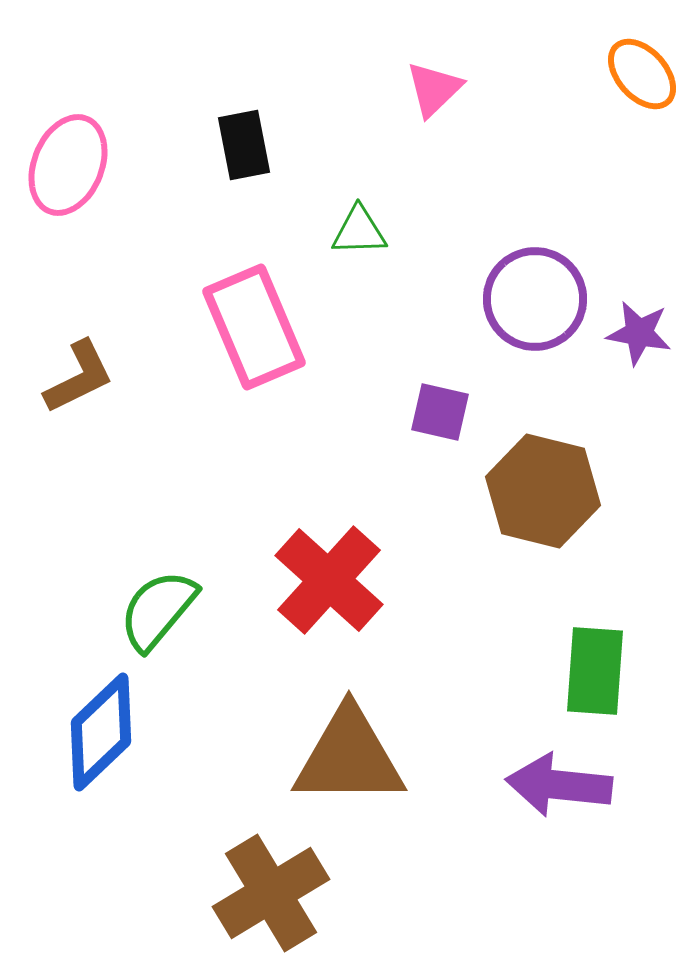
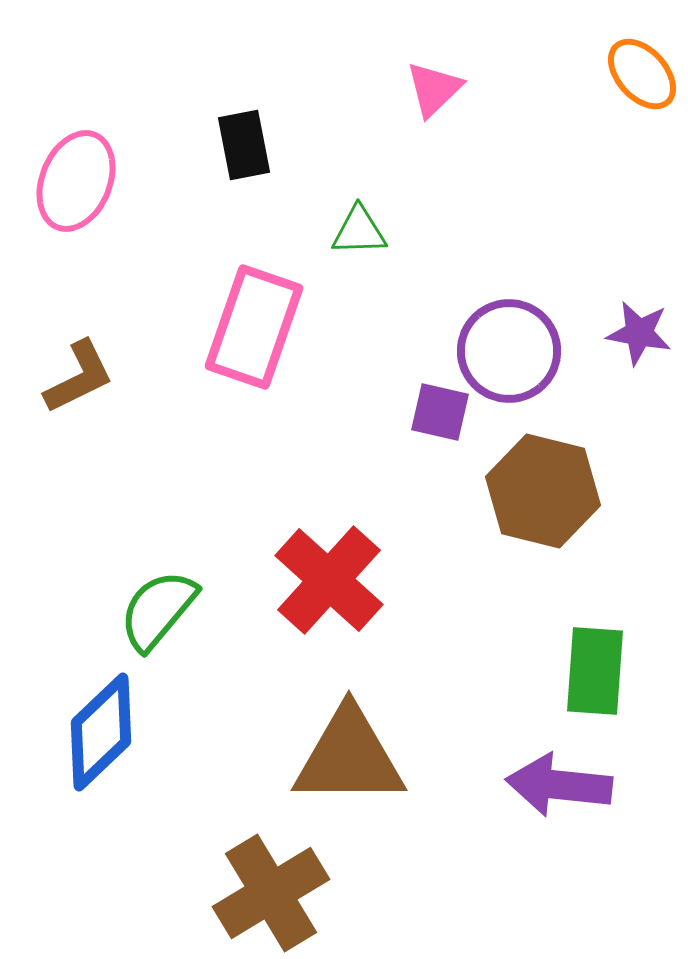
pink ellipse: moved 8 px right, 16 px down
purple circle: moved 26 px left, 52 px down
pink rectangle: rotated 42 degrees clockwise
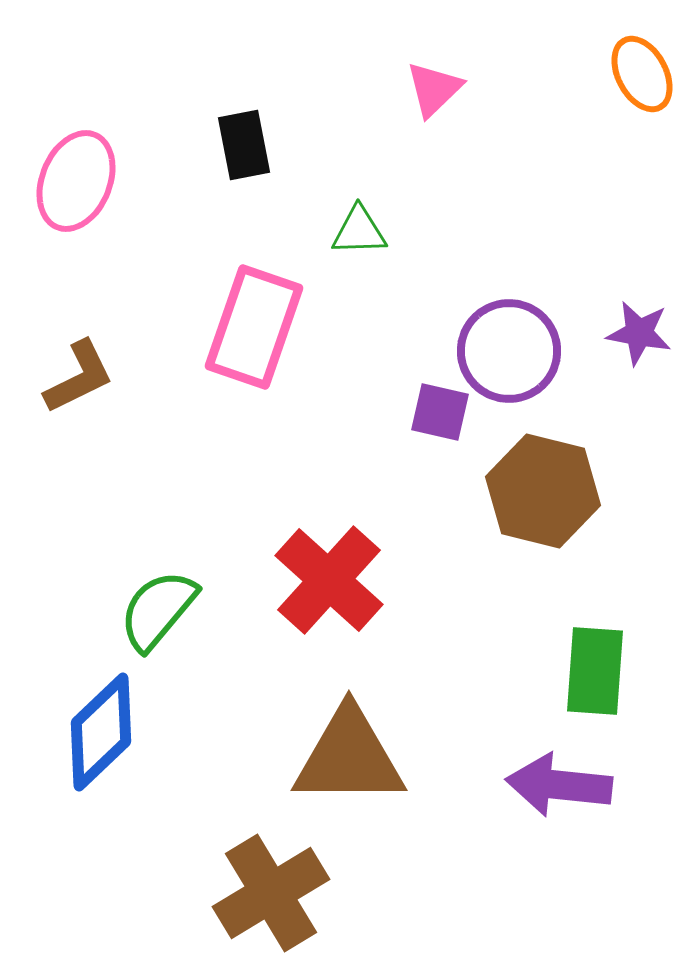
orange ellipse: rotated 14 degrees clockwise
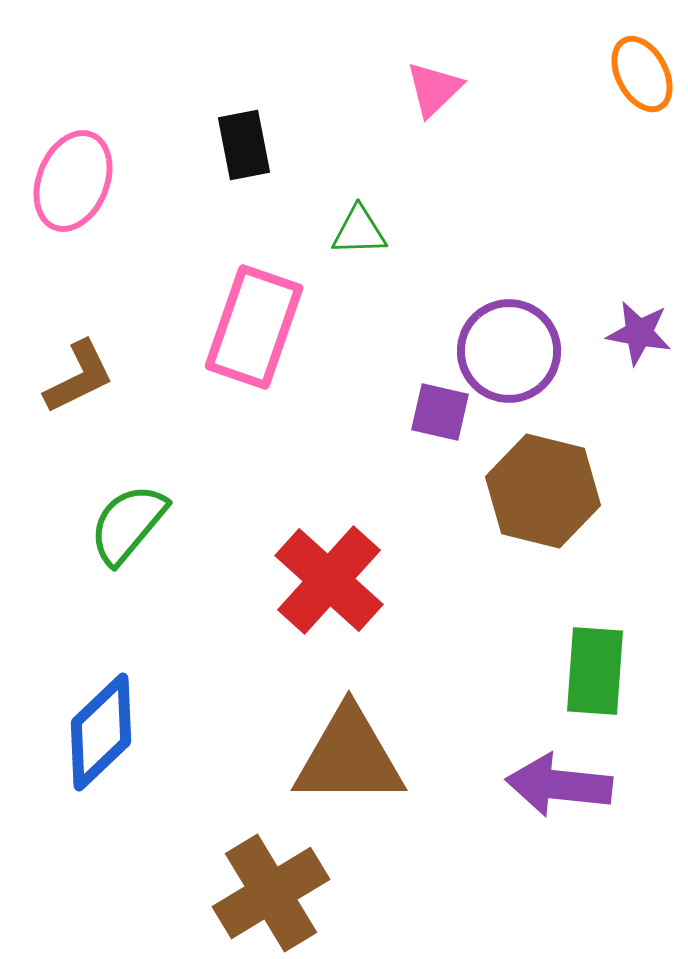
pink ellipse: moved 3 px left
green semicircle: moved 30 px left, 86 px up
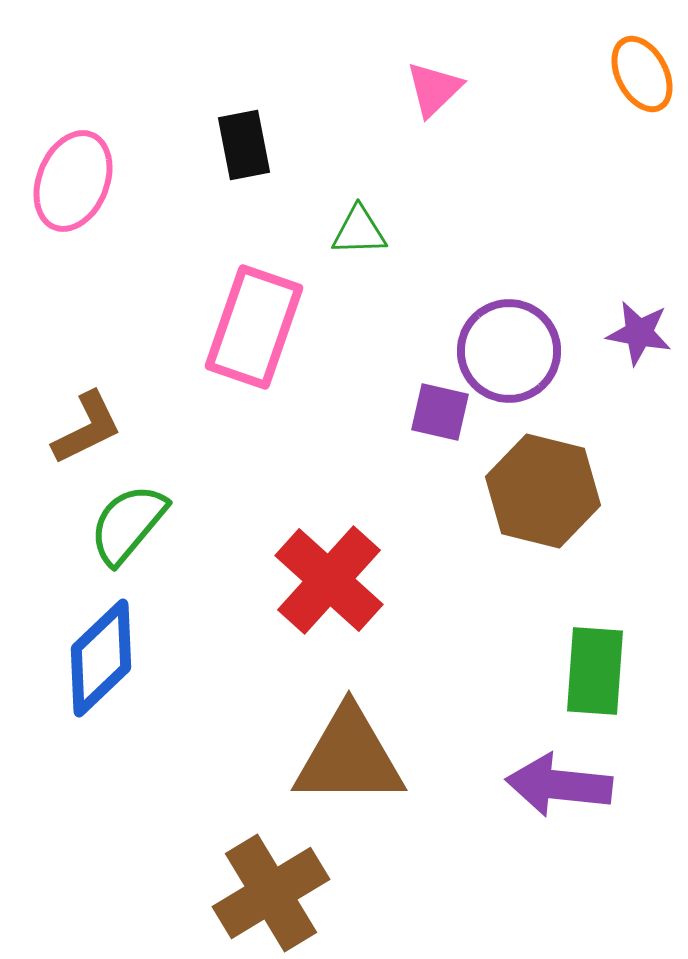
brown L-shape: moved 8 px right, 51 px down
blue diamond: moved 74 px up
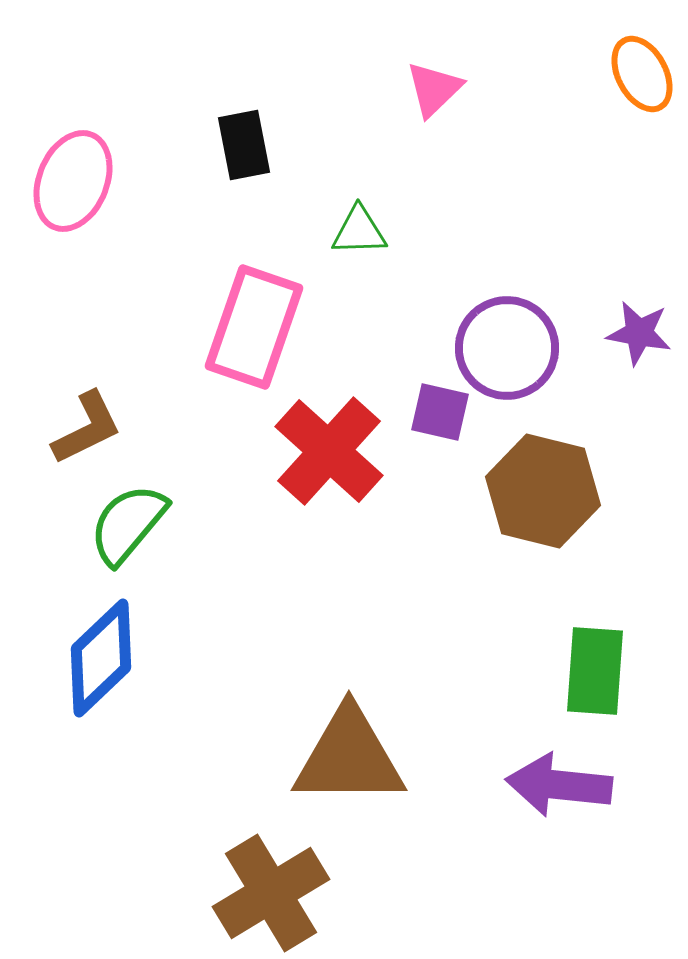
purple circle: moved 2 px left, 3 px up
red cross: moved 129 px up
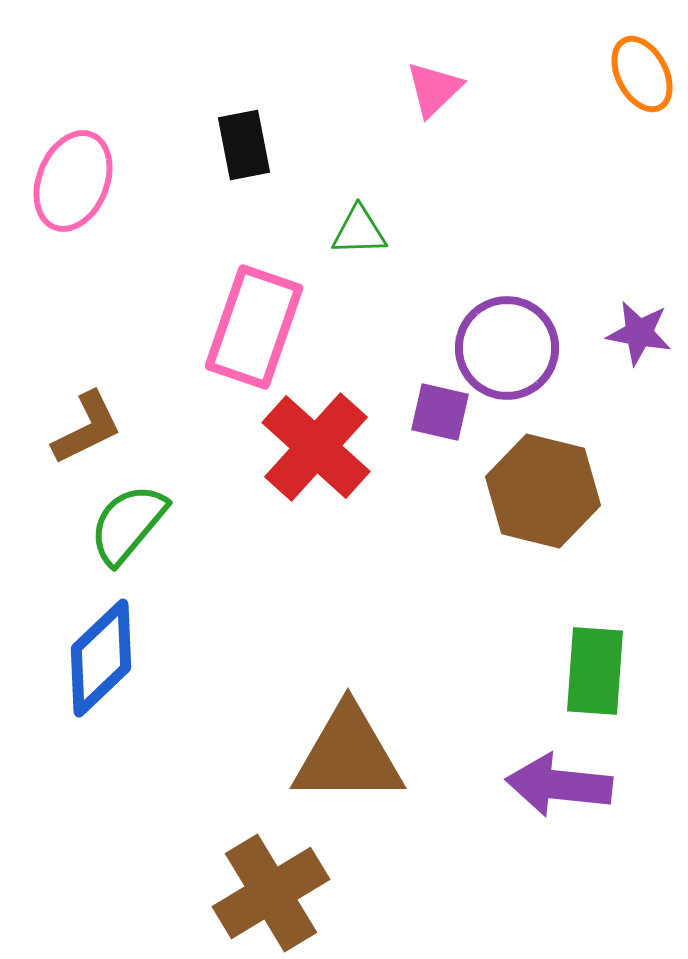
red cross: moved 13 px left, 4 px up
brown triangle: moved 1 px left, 2 px up
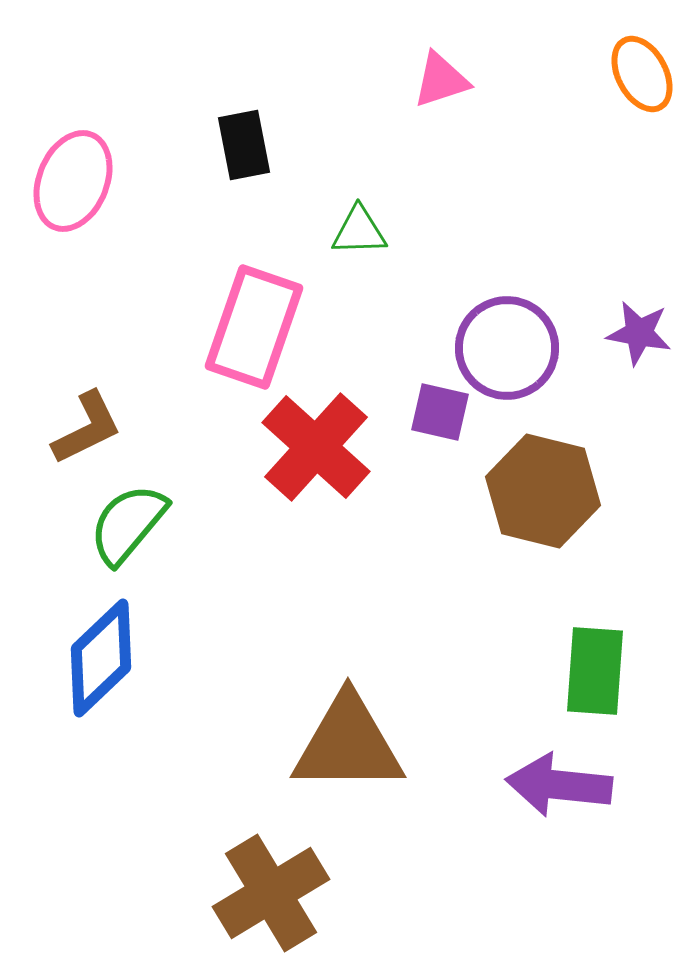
pink triangle: moved 7 px right, 9 px up; rotated 26 degrees clockwise
brown triangle: moved 11 px up
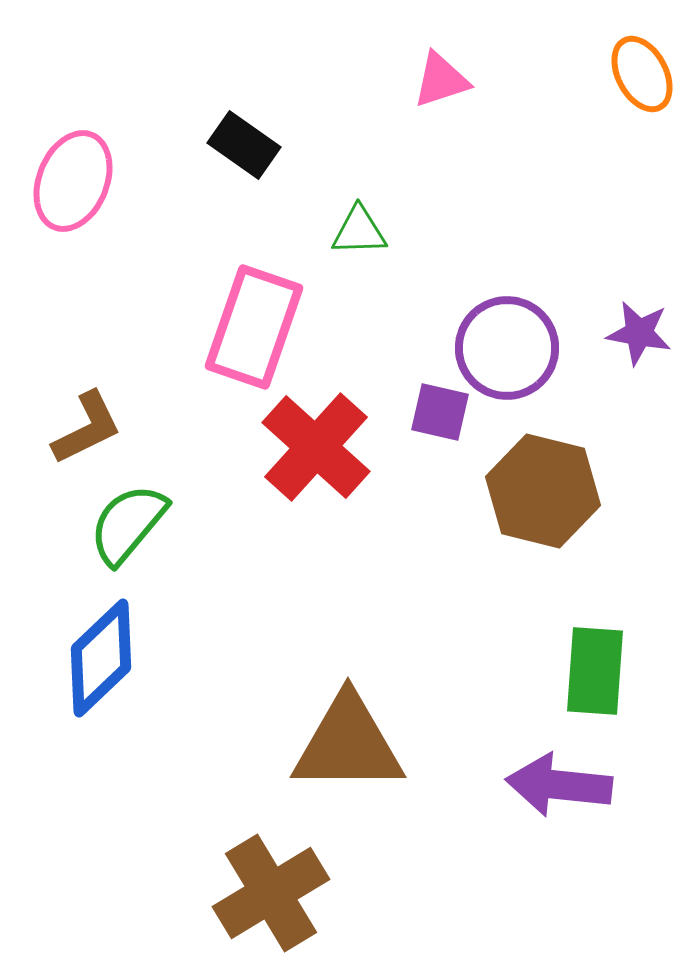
black rectangle: rotated 44 degrees counterclockwise
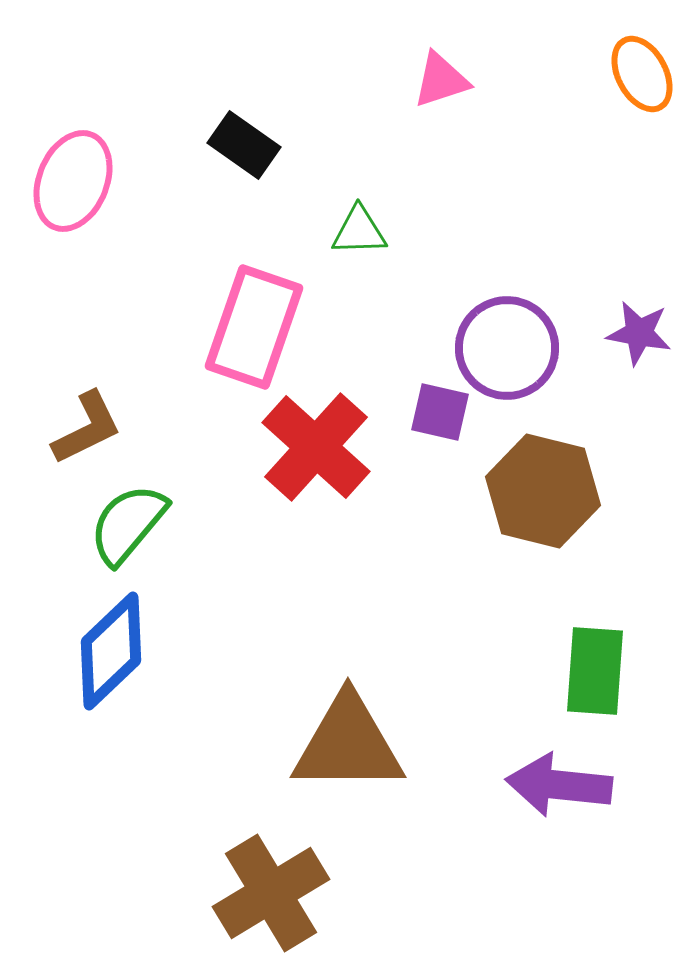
blue diamond: moved 10 px right, 7 px up
